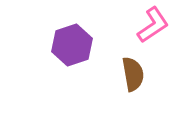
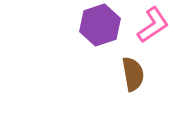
purple hexagon: moved 28 px right, 20 px up
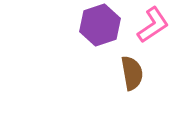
brown semicircle: moved 1 px left, 1 px up
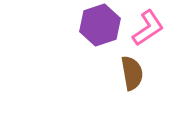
pink L-shape: moved 5 px left, 3 px down
